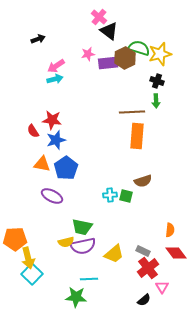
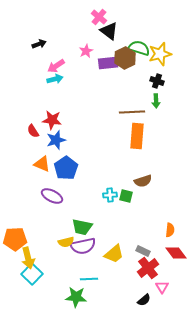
black arrow: moved 1 px right, 5 px down
pink star: moved 2 px left, 3 px up; rotated 16 degrees counterclockwise
orange triangle: rotated 12 degrees clockwise
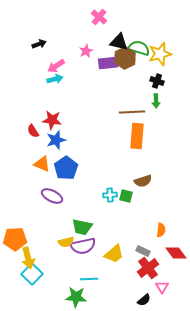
black triangle: moved 10 px right, 11 px down; rotated 24 degrees counterclockwise
orange semicircle: moved 9 px left
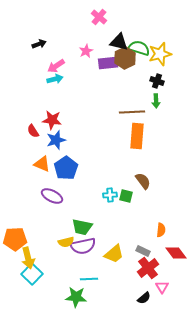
brown semicircle: rotated 108 degrees counterclockwise
black semicircle: moved 2 px up
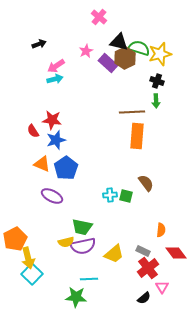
purple rectangle: rotated 48 degrees clockwise
brown semicircle: moved 3 px right, 2 px down
orange pentagon: rotated 25 degrees counterclockwise
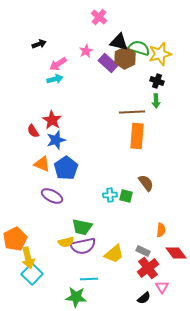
pink arrow: moved 2 px right, 2 px up
red star: rotated 24 degrees clockwise
